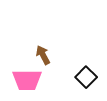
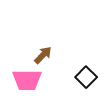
brown arrow: rotated 72 degrees clockwise
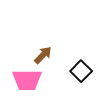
black square: moved 5 px left, 6 px up
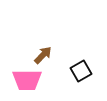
black square: rotated 15 degrees clockwise
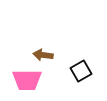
brown arrow: rotated 126 degrees counterclockwise
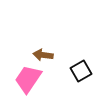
pink trapezoid: moved 1 px right, 1 px up; rotated 124 degrees clockwise
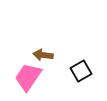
pink trapezoid: moved 2 px up
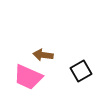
pink trapezoid: rotated 100 degrees counterclockwise
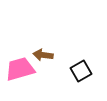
pink trapezoid: moved 8 px left, 8 px up; rotated 140 degrees clockwise
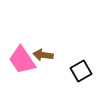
pink trapezoid: moved 2 px right, 9 px up; rotated 108 degrees counterclockwise
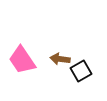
brown arrow: moved 17 px right, 4 px down
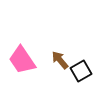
brown arrow: moved 1 px down; rotated 42 degrees clockwise
